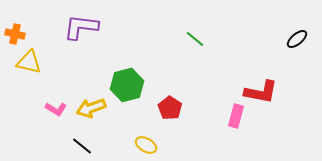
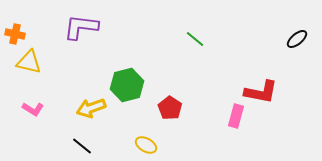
pink L-shape: moved 23 px left
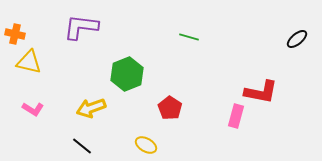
green line: moved 6 px left, 2 px up; rotated 24 degrees counterclockwise
green hexagon: moved 11 px up; rotated 8 degrees counterclockwise
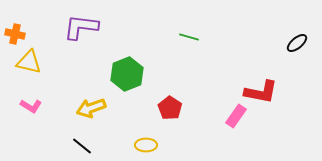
black ellipse: moved 4 px down
pink L-shape: moved 2 px left, 3 px up
pink rectangle: rotated 20 degrees clockwise
yellow ellipse: rotated 30 degrees counterclockwise
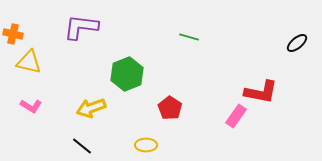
orange cross: moved 2 px left
